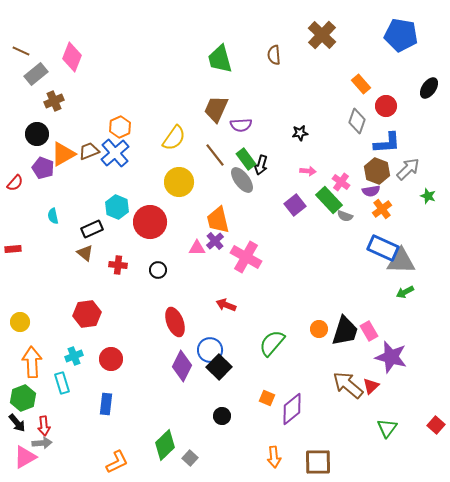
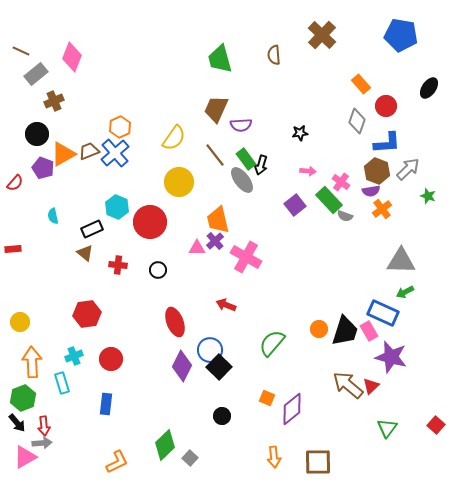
blue rectangle at (383, 248): moved 65 px down
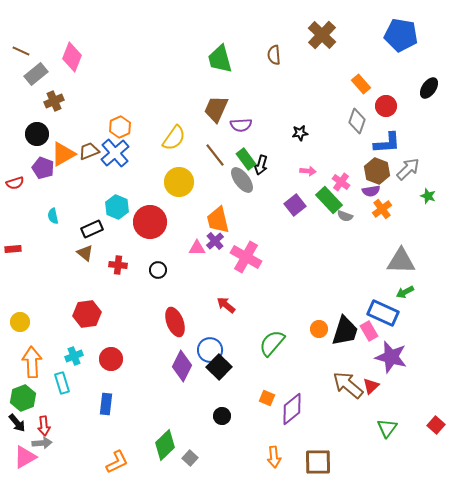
red semicircle at (15, 183): rotated 30 degrees clockwise
red arrow at (226, 305): rotated 18 degrees clockwise
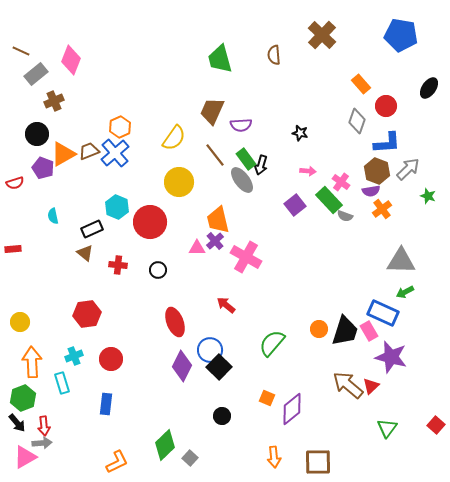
pink diamond at (72, 57): moved 1 px left, 3 px down
brown trapezoid at (216, 109): moved 4 px left, 2 px down
black star at (300, 133): rotated 21 degrees clockwise
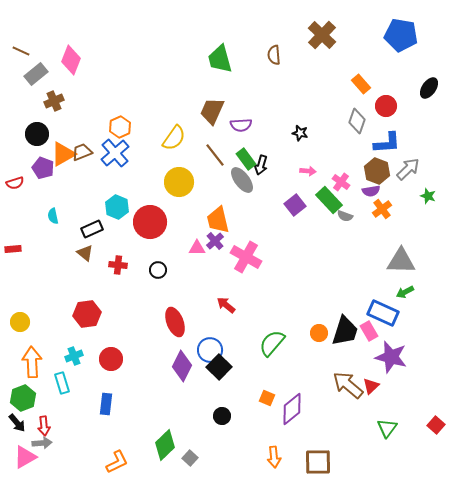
brown trapezoid at (89, 151): moved 7 px left, 1 px down
orange circle at (319, 329): moved 4 px down
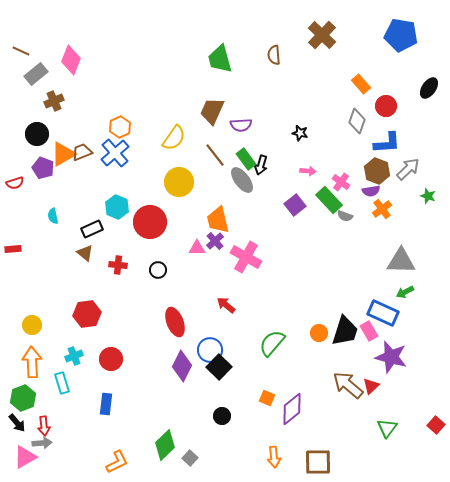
yellow circle at (20, 322): moved 12 px right, 3 px down
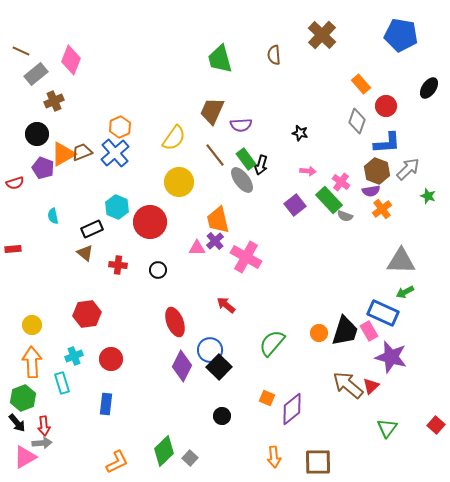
green diamond at (165, 445): moved 1 px left, 6 px down
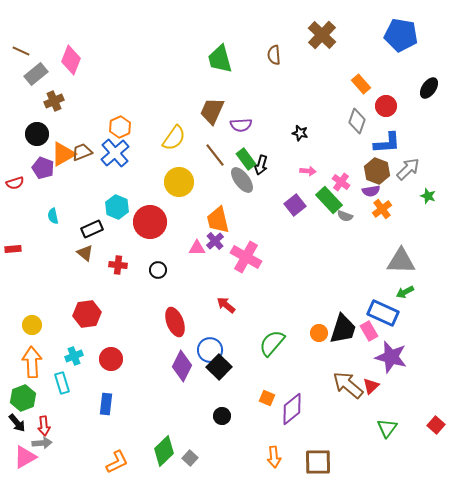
black trapezoid at (345, 331): moved 2 px left, 2 px up
